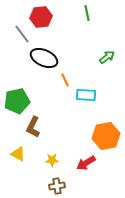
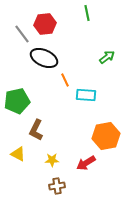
red hexagon: moved 4 px right, 7 px down
brown L-shape: moved 3 px right, 3 px down
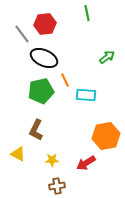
green pentagon: moved 24 px right, 10 px up
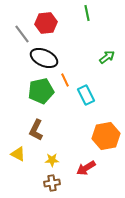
red hexagon: moved 1 px right, 1 px up
cyan rectangle: rotated 60 degrees clockwise
red arrow: moved 5 px down
brown cross: moved 5 px left, 3 px up
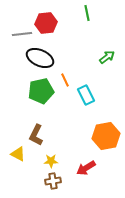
gray line: rotated 60 degrees counterclockwise
black ellipse: moved 4 px left
brown L-shape: moved 5 px down
yellow star: moved 1 px left, 1 px down
brown cross: moved 1 px right, 2 px up
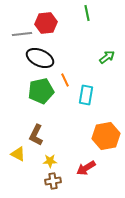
cyan rectangle: rotated 36 degrees clockwise
yellow star: moved 1 px left
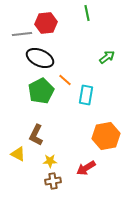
orange line: rotated 24 degrees counterclockwise
green pentagon: rotated 15 degrees counterclockwise
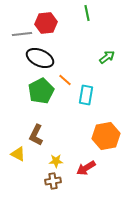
yellow star: moved 6 px right
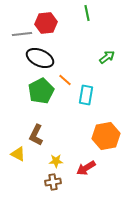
brown cross: moved 1 px down
